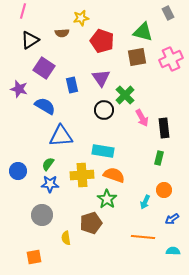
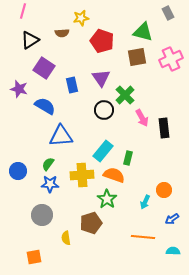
cyan rectangle: rotated 60 degrees counterclockwise
green rectangle: moved 31 px left
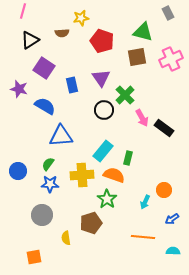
black rectangle: rotated 48 degrees counterclockwise
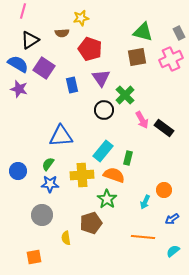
gray rectangle: moved 11 px right, 20 px down
red pentagon: moved 12 px left, 8 px down
blue semicircle: moved 27 px left, 42 px up
pink arrow: moved 2 px down
cyan semicircle: rotated 40 degrees counterclockwise
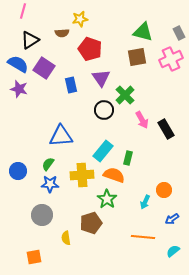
yellow star: moved 1 px left, 1 px down
blue rectangle: moved 1 px left
black rectangle: moved 2 px right, 1 px down; rotated 24 degrees clockwise
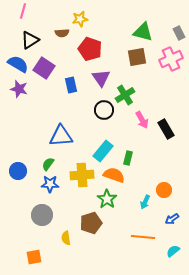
green cross: rotated 12 degrees clockwise
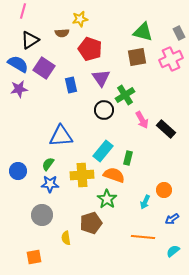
purple star: rotated 24 degrees counterclockwise
black rectangle: rotated 18 degrees counterclockwise
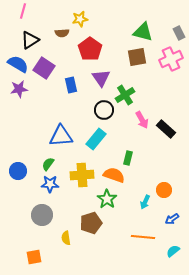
red pentagon: rotated 15 degrees clockwise
cyan rectangle: moved 7 px left, 12 px up
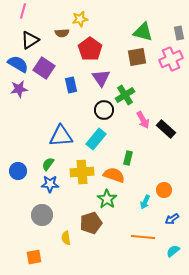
gray rectangle: rotated 16 degrees clockwise
pink arrow: moved 1 px right
yellow cross: moved 3 px up
